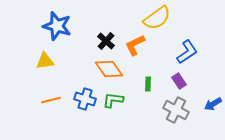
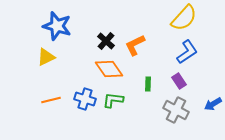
yellow semicircle: moved 27 px right; rotated 12 degrees counterclockwise
yellow triangle: moved 1 px right, 4 px up; rotated 18 degrees counterclockwise
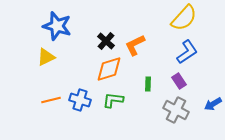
orange diamond: rotated 72 degrees counterclockwise
blue cross: moved 5 px left, 1 px down
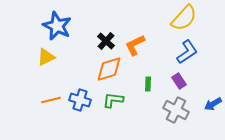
blue star: rotated 8 degrees clockwise
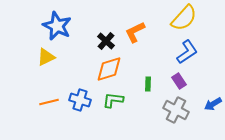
orange L-shape: moved 13 px up
orange line: moved 2 px left, 2 px down
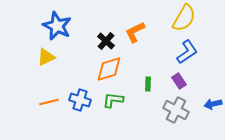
yellow semicircle: rotated 12 degrees counterclockwise
blue arrow: rotated 18 degrees clockwise
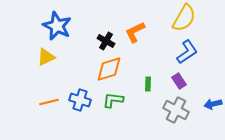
black cross: rotated 12 degrees counterclockwise
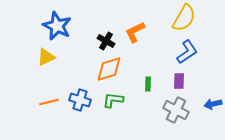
purple rectangle: rotated 35 degrees clockwise
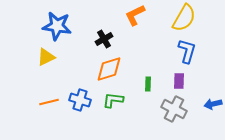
blue star: rotated 16 degrees counterclockwise
orange L-shape: moved 17 px up
black cross: moved 2 px left, 2 px up; rotated 30 degrees clockwise
blue L-shape: moved 1 px up; rotated 40 degrees counterclockwise
gray cross: moved 2 px left, 1 px up
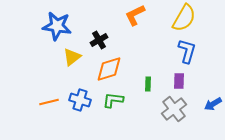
black cross: moved 5 px left, 1 px down
yellow triangle: moved 26 px right; rotated 12 degrees counterclockwise
blue arrow: rotated 18 degrees counterclockwise
gray cross: rotated 25 degrees clockwise
